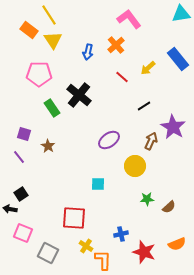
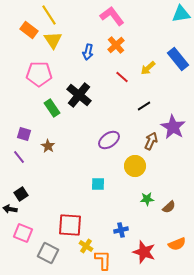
pink L-shape: moved 17 px left, 3 px up
red square: moved 4 px left, 7 px down
blue cross: moved 4 px up
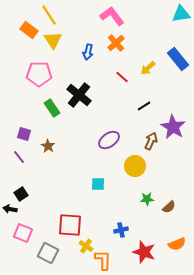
orange cross: moved 2 px up
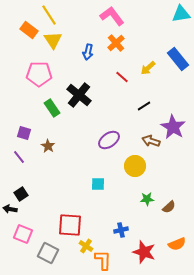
purple square: moved 1 px up
brown arrow: rotated 96 degrees counterclockwise
pink square: moved 1 px down
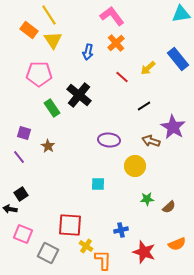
purple ellipse: rotated 40 degrees clockwise
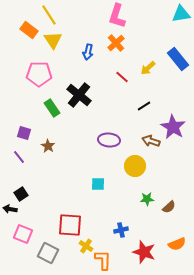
pink L-shape: moved 5 px right; rotated 125 degrees counterclockwise
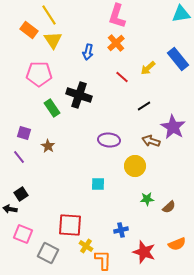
black cross: rotated 20 degrees counterclockwise
